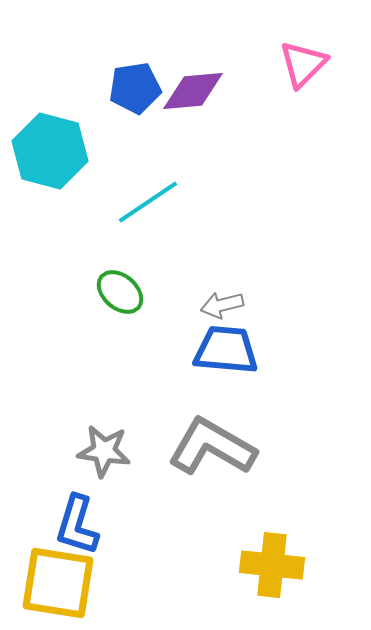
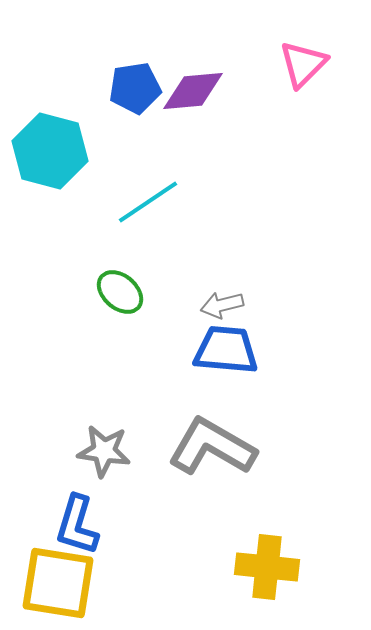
yellow cross: moved 5 px left, 2 px down
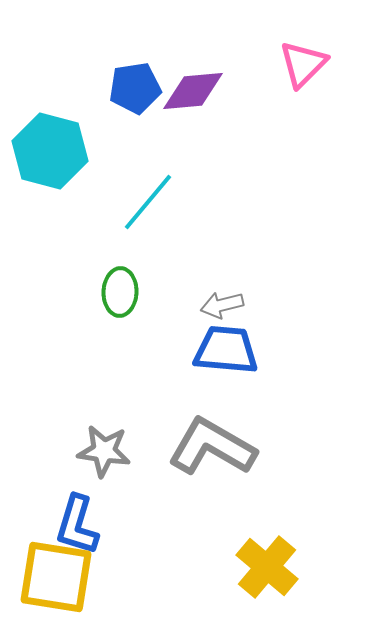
cyan line: rotated 16 degrees counterclockwise
green ellipse: rotated 51 degrees clockwise
yellow cross: rotated 34 degrees clockwise
yellow square: moved 2 px left, 6 px up
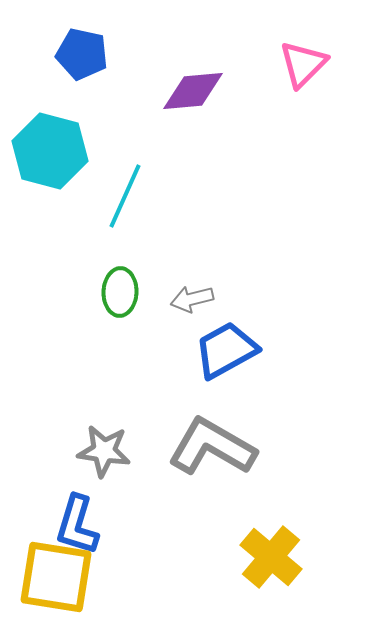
blue pentagon: moved 53 px left, 34 px up; rotated 21 degrees clockwise
cyan line: moved 23 px left, 6 px up; rotated 16 degrees counterclockwise
gray arrow: moved 30 px left, 6 px up
blue trapezoid: rotated 34 degrees counterclockwise
yellow cross: moved 4 px right, 10 px up
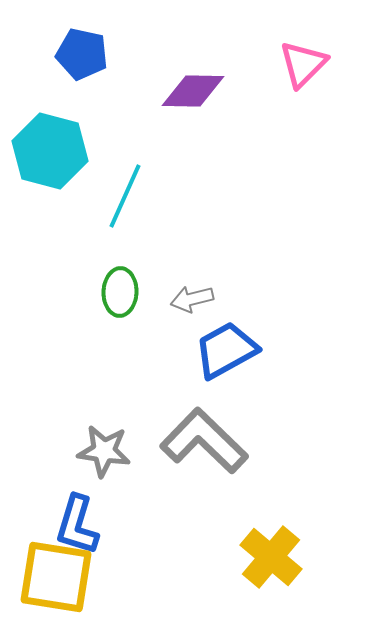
purple diamond: rotated 6 degrees clockwise
gray L-shape: moved 8 px left, 6 px up; rotated 14 degrees clockwise
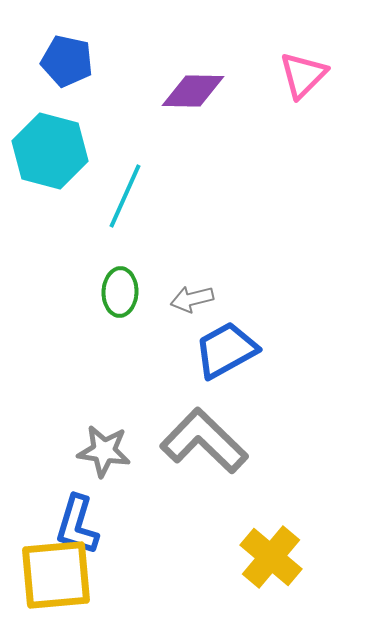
blue pentagon: moved 15 px left, 7 px down
pink triangle: moved 11 px down
yellow square: moved 2 px up; rotated 14 degrees counterclockwise
